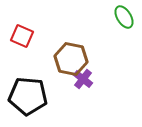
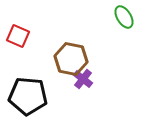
red square: moved 4 px left
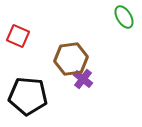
brown hexagon: rotated 20 degrees counterclockwise
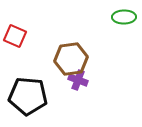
green ellipse: rotated 60 degrees counterclockwise
red square: moved 3 px left
purple cross: moved 5 px left, 1 px down; rotated 18 degrees counterclockwise
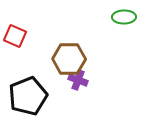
brown hexagon: moved 2 px left; rotated 8 degrees clockwise
black pentagon: rotated 27 degrees counterclockwise
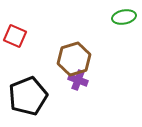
green ellipse: rotated 10 degrees counterclockwise
brown hexagon: moved 5 px right; rotated 16 degrees counterclockwise
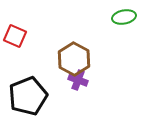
brown hexagon: rotated 16 degrees counterclockwise
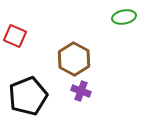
purple cross: moved 3 px right, 11 px down
